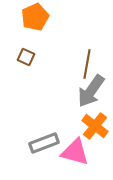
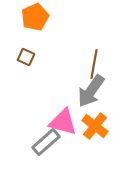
brown line: moved 7 px right
gray rectangle: moved 2 px right, 1 px up; rotated 20 degrees counterclockwise
pink triangle: moved 12 px left, 30 px up
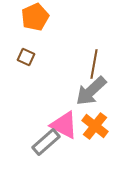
gray arrow: rotated 12 degrees clockwise
pink triangle: moved 1 px right, 3 px down; rotated 12 degrees clockwise
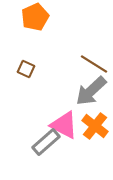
brown square: moved 12 px down
brown line: rotated 68 degrees counterclockwise
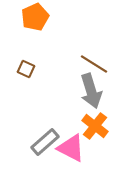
gray arrow: rotated 64 degrees counterclockwise
pink triangle: moved 7 px right, 23 px down
gray rectangle: moved 1 px left
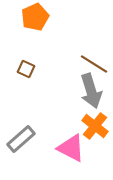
gray rectangle: moved 24 px left, 3 px up
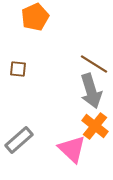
brown square: moved 8 px left; rotated 18 degrees counterclockwise
gray rectangle: moved 2 px left, 1 px down
pink triangle: moved 1 px right, 1 px down; rotated 16 degrees clockwise
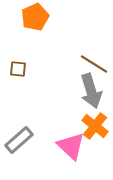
pink triangle: moved 1 px left, 3 px up
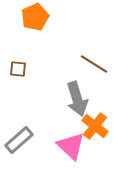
gray arrow: moved 14 px left, 8 px down
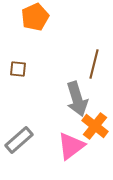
brown line: rotated 72 degrees clockwise
pink triangle: rotated 40 degrees clockwise
